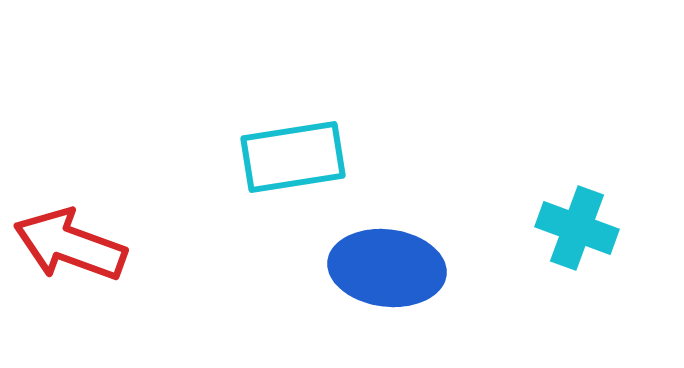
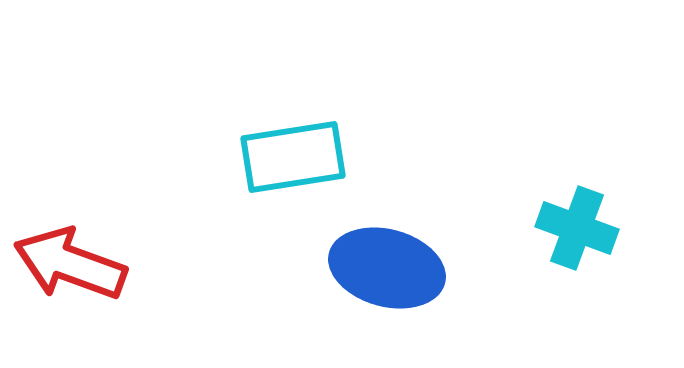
red arrow: moved 19 px down
blue ellipse: rotated 8 degrees clockwise
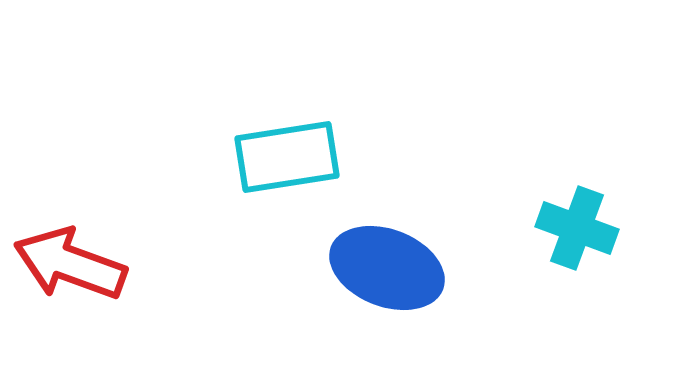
cyan rectangle: moved 6 px left
blue ellipse: rotated 6 degrees clockwise
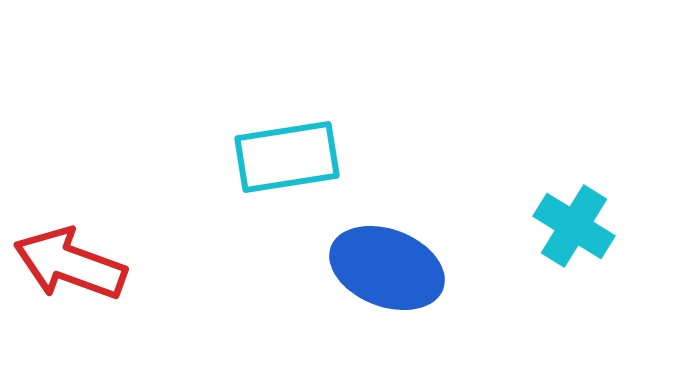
cyan cross: moved 3 px left, 2 px up; rotated 12 degrees clockwise
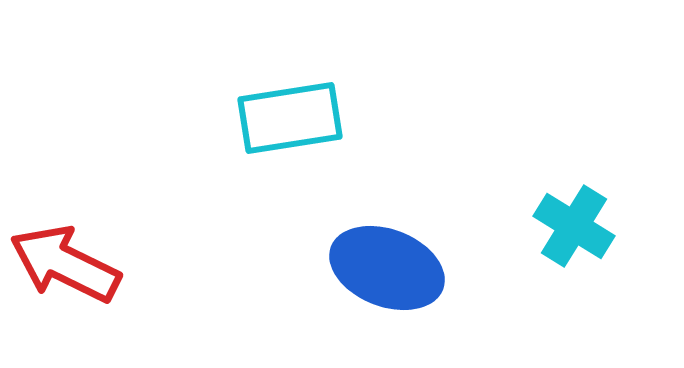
cyan rectangle: moved 3 px right, 39 px up
red arrow: moved 5 px left; rotated 6 degrees clockwise
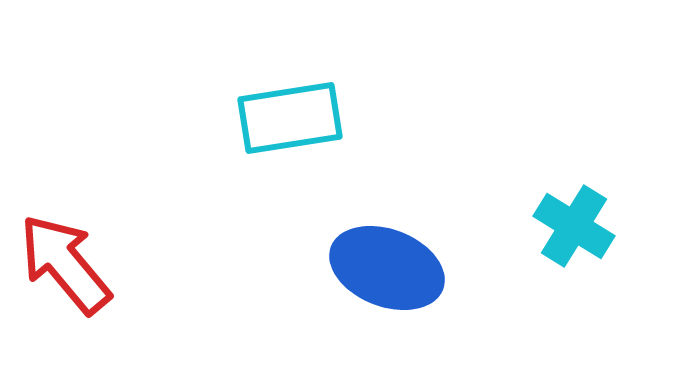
red arrow: rotated 24 degrees clockwise
